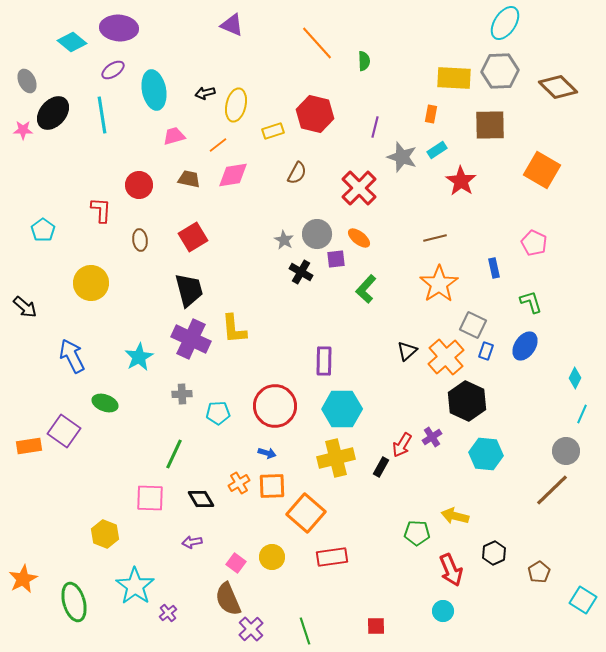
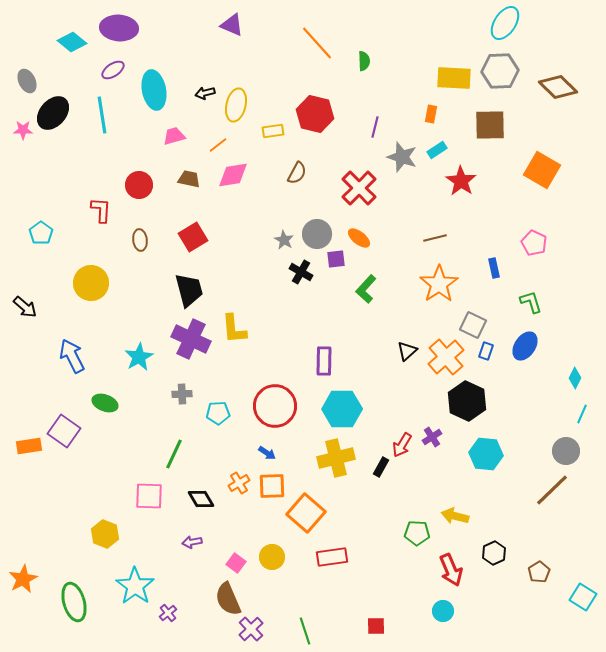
yellow rectangle at (273, 131): rotated 10 degrees clockwise
cyan pentagon at (43, 230): moved 2 px left, 3 px down
blue arrow at (267, 453): rotated 18 degrees clockwise
pink square at (150, 498): moved 1 px left, 2 px up
cyan square at (583, 600): moved 3 px up
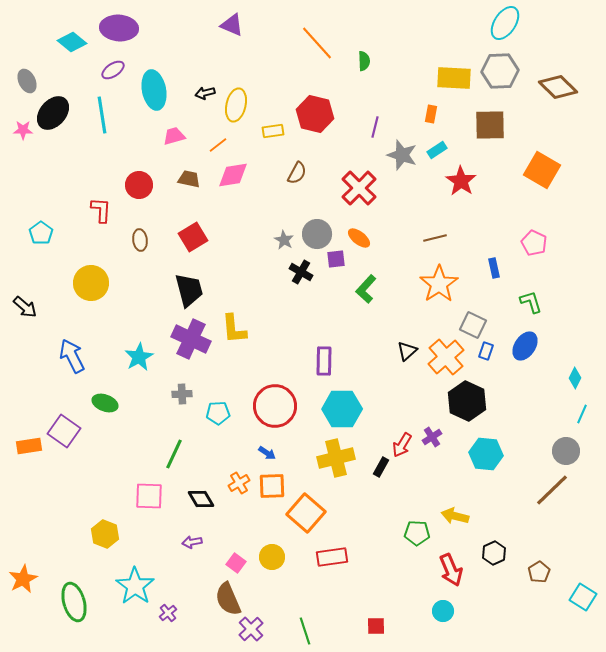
gray star at (402, 157): moved 2 px up
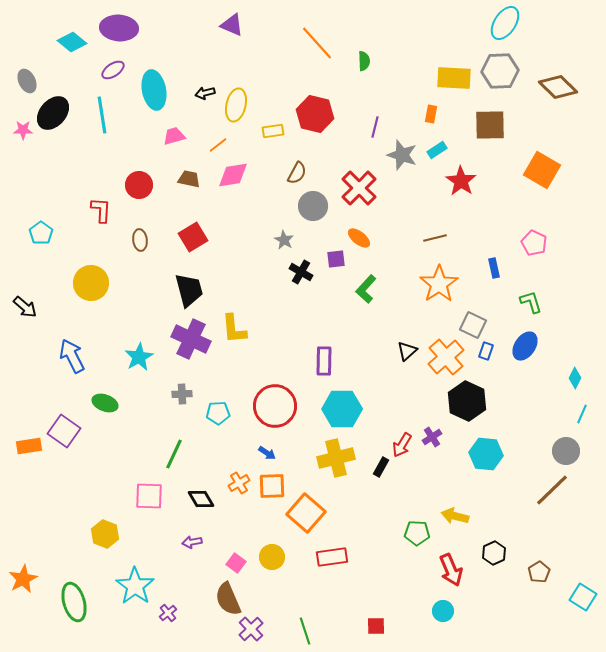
gray circle at (317, 234): moved 4 px left, 28 px up
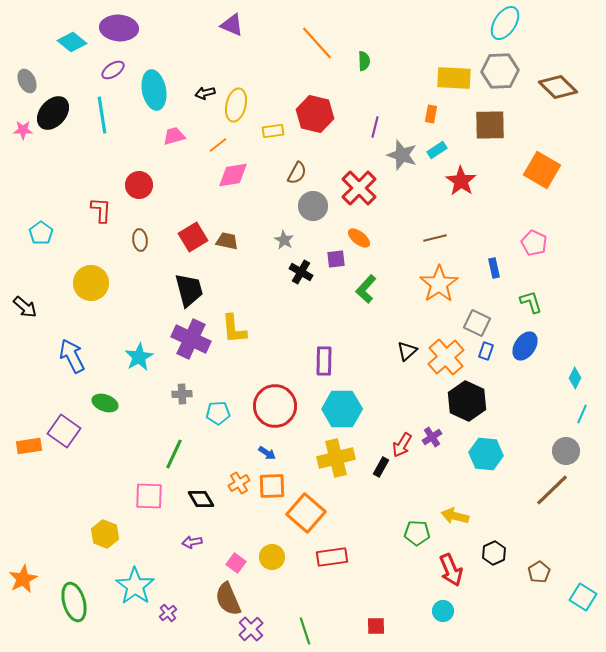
brown trapezoid at (189, 179): moved 38 px right, 62 px down
gray square at (473, 325): moved 4 px right, 2 px up
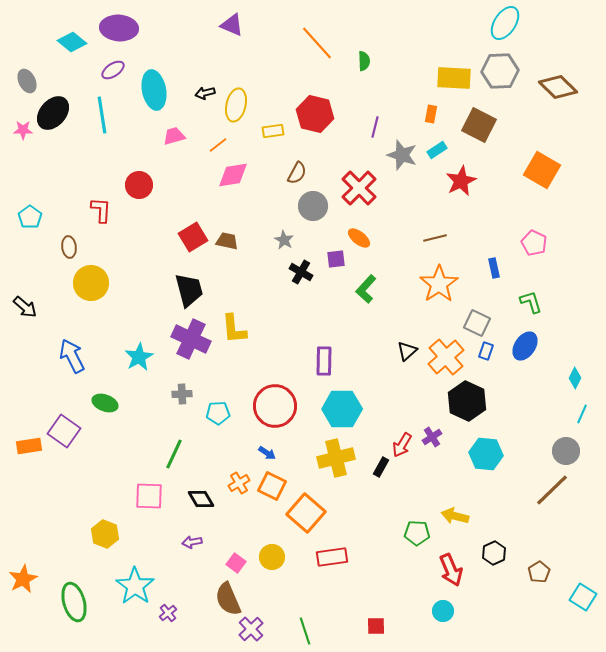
brown square at (490, 125): moved 11 px left; rotated 28 degrees clockwise
red star at (461, 181): rotated 12 degrees clockwise
cyan pentagon at (41, 233): moved 11 px left, 16 px up
brown ellipse at (140, 240): moved 71 px left, 7 px down
orange square at (272, 486): rotated 28 degrees clockwise
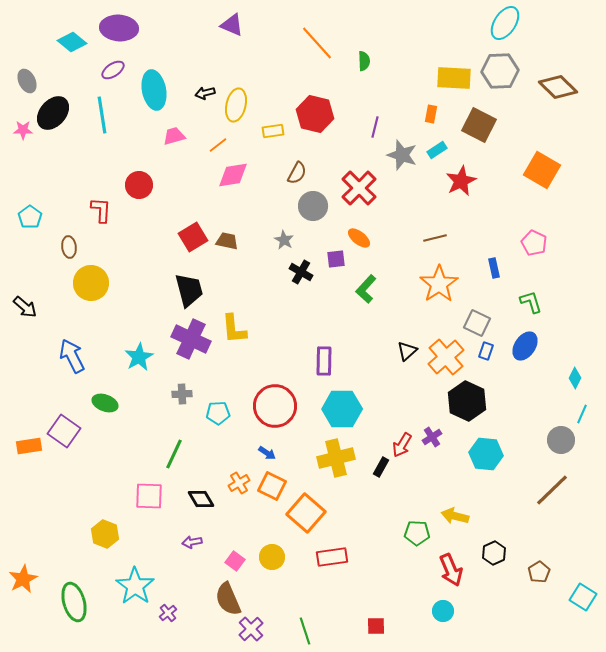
gray circle at (566, 451): moved 5 px left, 11 px up
pink square at (236, 563): moved 1 px left, 2 px up
